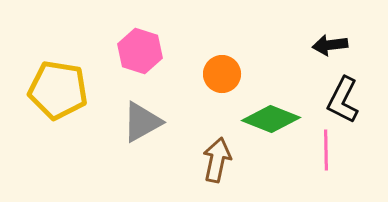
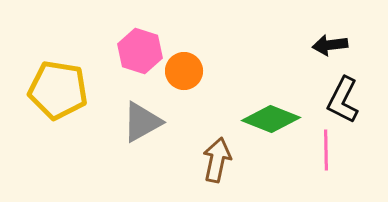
orange circle: moved 38 px left, 3 px up
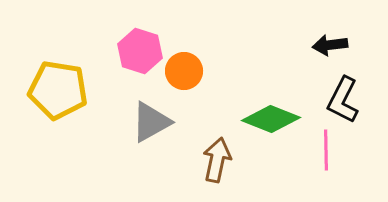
gray triangle: moved 9 px right
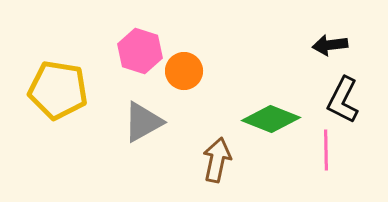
gray triangle: moved 8 px left
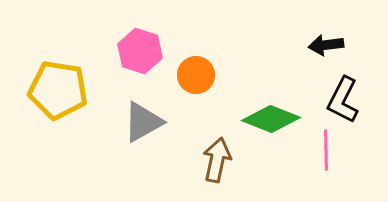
black arrow: moved 4 px left
orange circle: moved 12 px right, 4 px down
